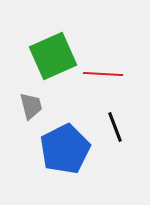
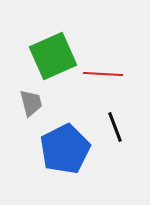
gray trapezoid: moved 3 px up
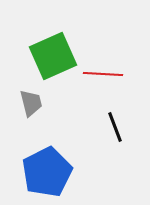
blue pentagon: moved 18 px left, 23 px down
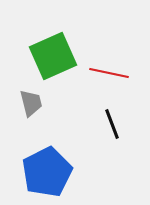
red line: moved 6 px right, 1 px up; rotated 9 degrees clockwise
black line: moved 3 px left, 3 px up
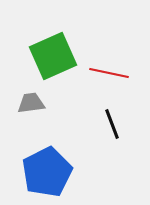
gray trapezoid: rotated 84 degrees counterclockwise
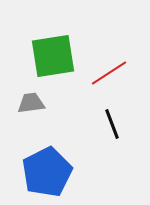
green square: rotated 15 degrees clockwise
red line: rotated 45 degrees counterclockwise
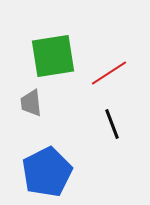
gray trapezoid: rotated 88 degrees counterclockwise
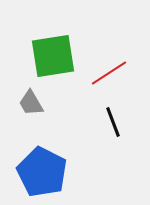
gray trapezoid: rotated 24 degrees counterclockwise
black line: moved 1 px right, 2 px up
blue pentagon: moved 5 px left; rotated 18 degrees counterclockwise
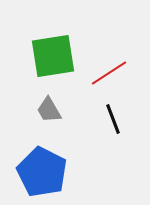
gray trapezoid: moved 18 px right, 7 px down
black line: moved 3 px up
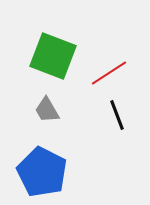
green square: rotated 30 degrees clockwise
gray trapezoid: moved 2 px left
black line: moved 4 px right, 4 px up
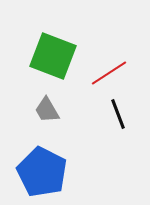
black line: moved 1 px right, 1 px up
